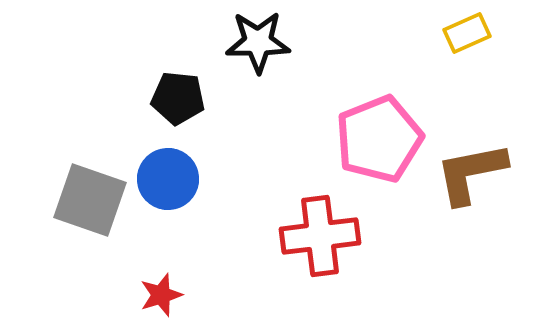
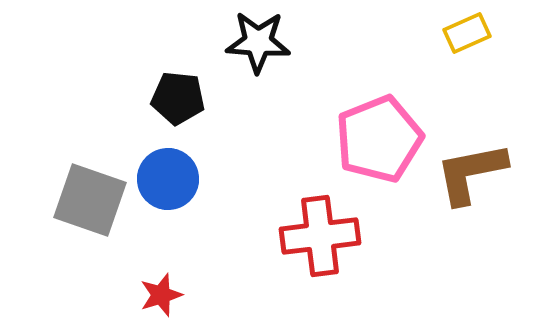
black star: rotated 4 degrees clockwise
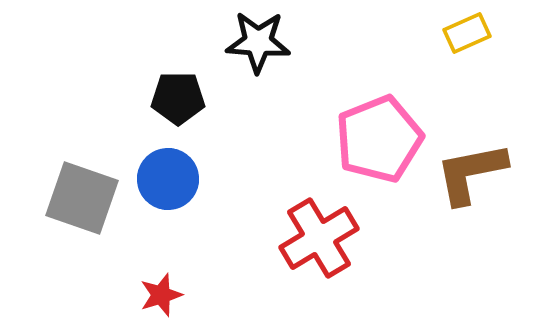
black pentagon: rotated 6 degrees counterclockwise
gray square: moved 8 px left, 2 px up
red cross: moved 1 px left, 2 px down; rotated 24 degrees counterclockwise
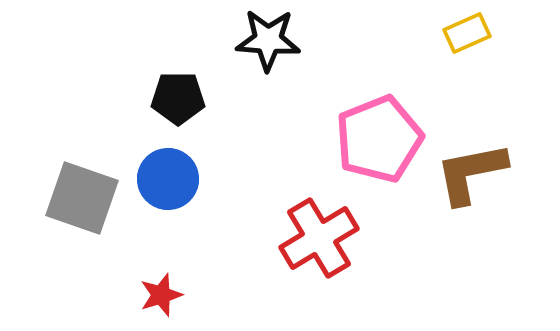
black star: moved 10 px right, 2 px up
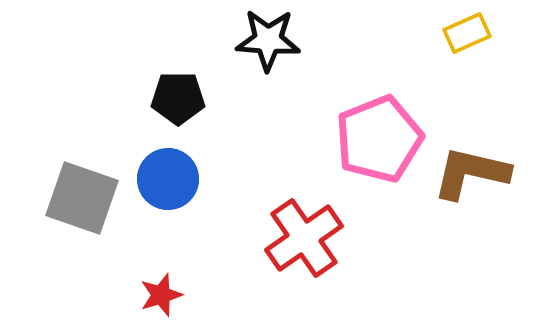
brown L-shape: rotated 24 degrees clockwise
red cross: moved 15 px left; rotated 4 degrees counterclockwise
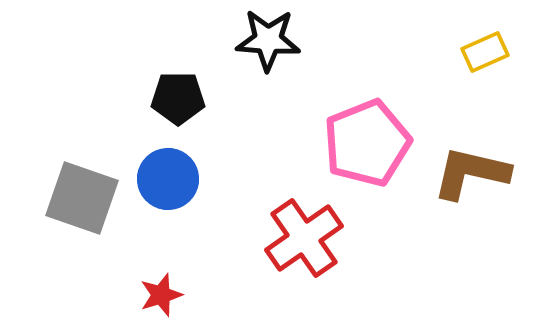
yellow rectangle: moved 18 px right, 19 px down
pink pentagon: moved 12 px left, 4 px down
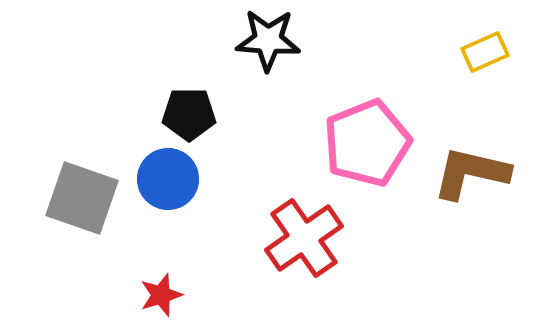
black pentagon: moved 11 px right, 16 px down
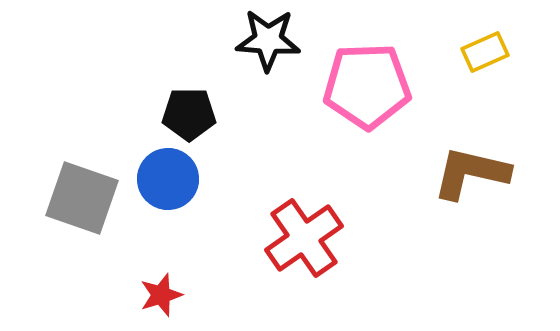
pink pentagon: moved 57 px up; rotated 20 degrees clockwise
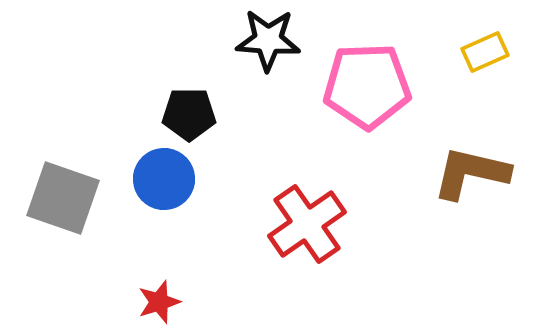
blue circle: moved 4 px left
gray square: moved 19 px left
red cross: moved 3 px right, 14 px up
red star: moved 2 px left, 7 px down
